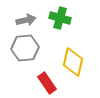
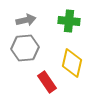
green cross: moved 9 px right, 3 px down; rotated 10 degrees counterclockwise
yellow diamond: moved 1 px left, 1 px down
red rectangle: moved 1 px up
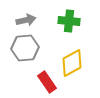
yellow diamond: rotated 48 degrees clockwise
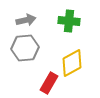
red rectangle: moved 2 px right, 1 px down; rotated 65 degrees clockwise
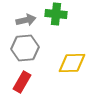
green cross: moved 13 px left, 7 px up
yellow diamond: rotated 28 degrees clockwise
red rectangle: moved 27 px left, 1 px up
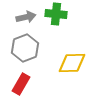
gray arrow: moved 3 px up
gray hexagon: rotated 16 degrees counterclockwise
red rectangle: moved 1 px left, 2 px down
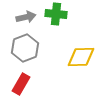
yellow diamond: moved 9 px right, 6 px up
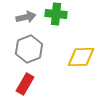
gray hexagon: moved 4 px right, 1 px down
red rectangle: moved 4 px right
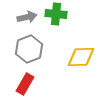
gray arrow: moved 1 px right
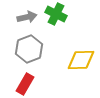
green cross: rotated 20 degrees clockwise
yellow diamond: moved 3 px down
